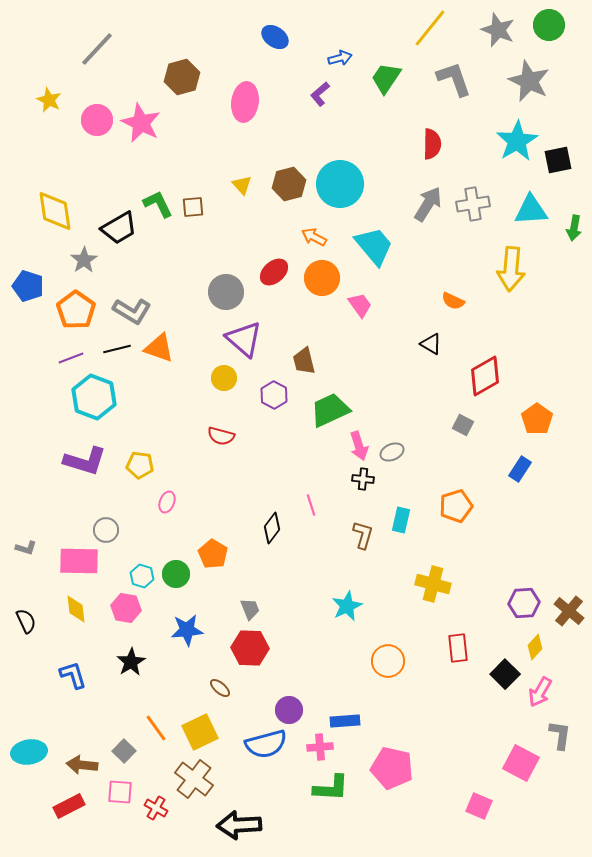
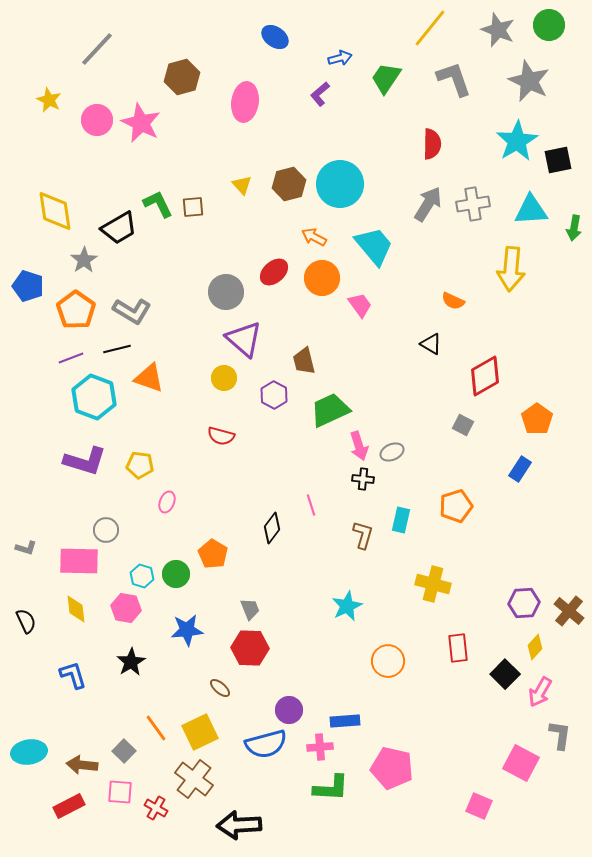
orange triangle at (159, 348): moved 10 px left, 30 px down
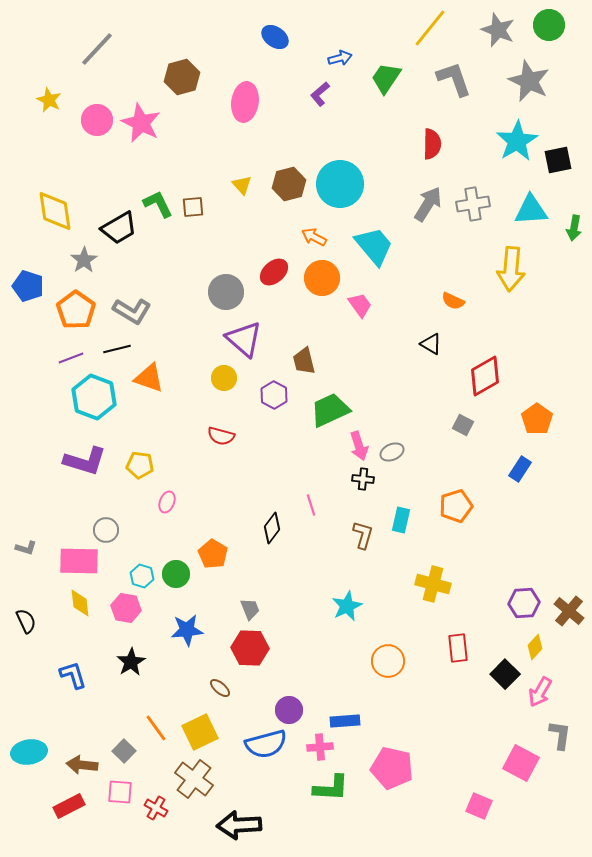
yellow diamond at (76, 609): moved 4 px right, 6 px up
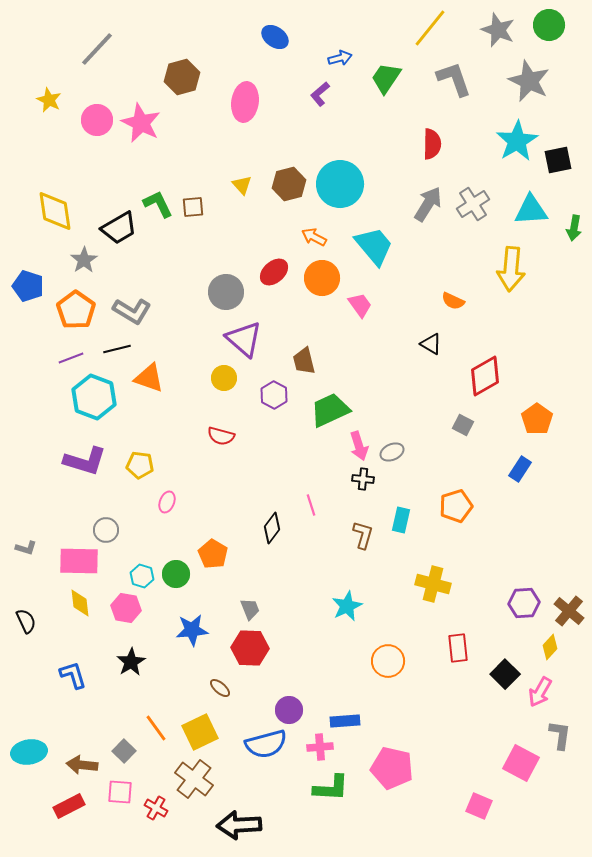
gray cross at (473, 204): rotated 24 degrees counterclockwise
blue star at (187, 630): moved 5 px right
yellow diamond at (535, 647): moved 15 px right
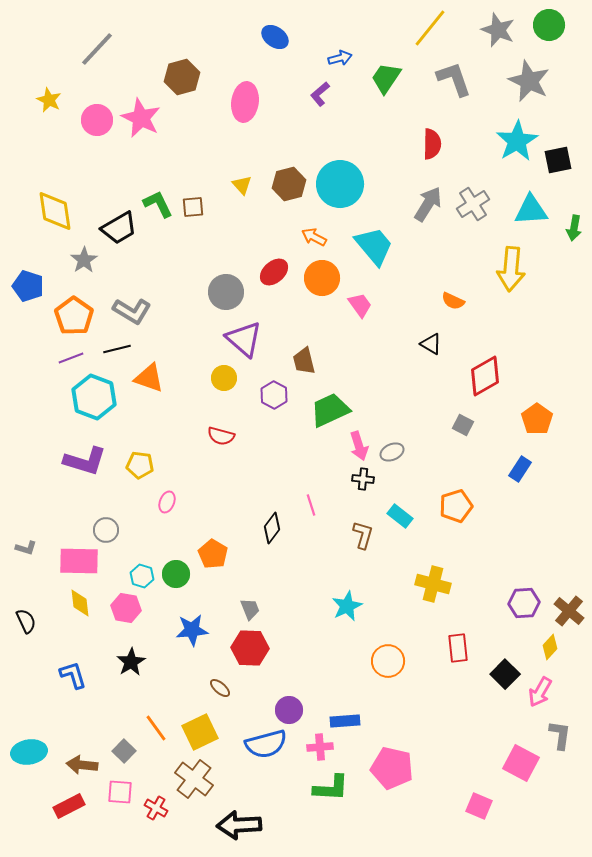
pink star at (141, 123): moved 5 px up
orange pentagon at (76, 310): moved 2 px left, 6 px down
cyan rectangle at (401, 520): moved 1 px left, 4 px up; rotated 65 degrees counterclockwise
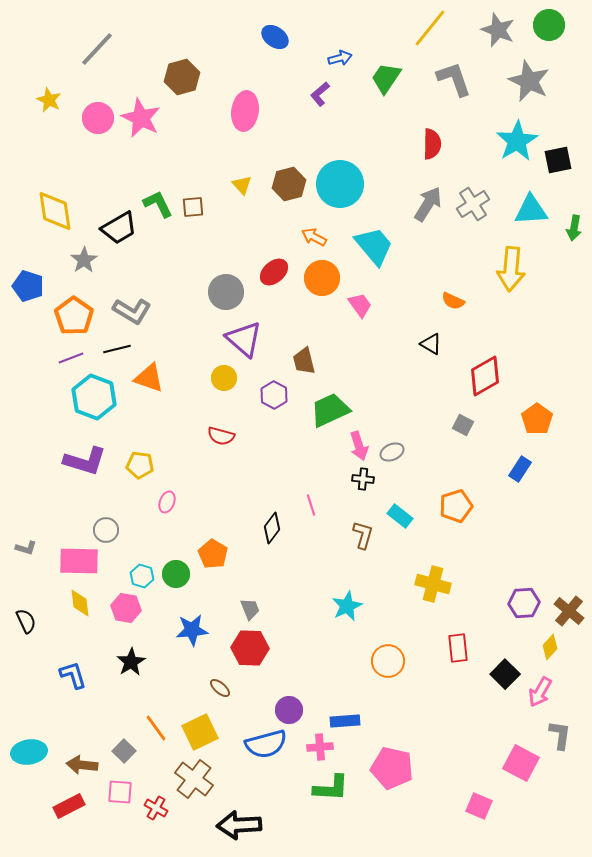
pink ellipse at (245, 102): moved 9 px down
pink circle at (97, 120): moved 1 px right, 2 px up
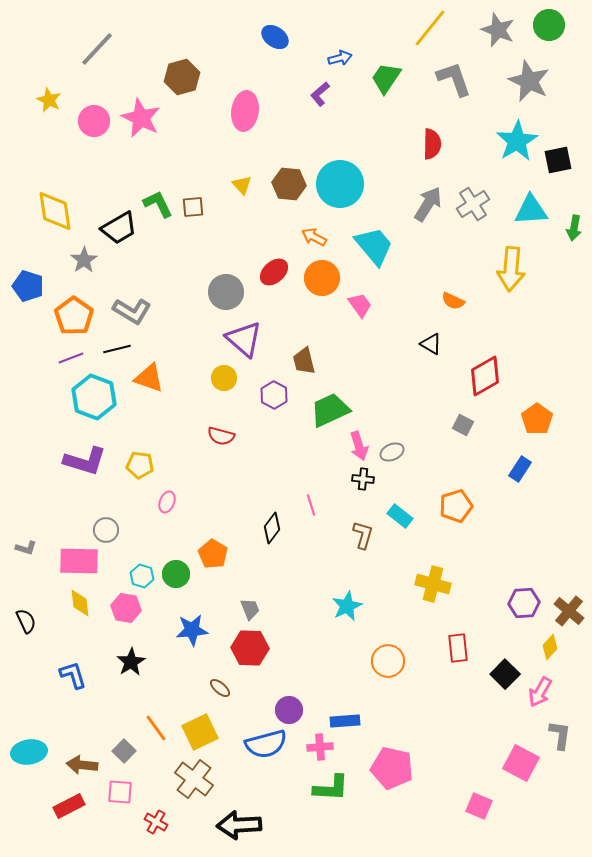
pink circle at (98, 118): moved 4 px left, 3 px down
brown hexagon at (289, 184): rotated 20 degrees clockwise
red cross at (156, 808): moved 14 px down
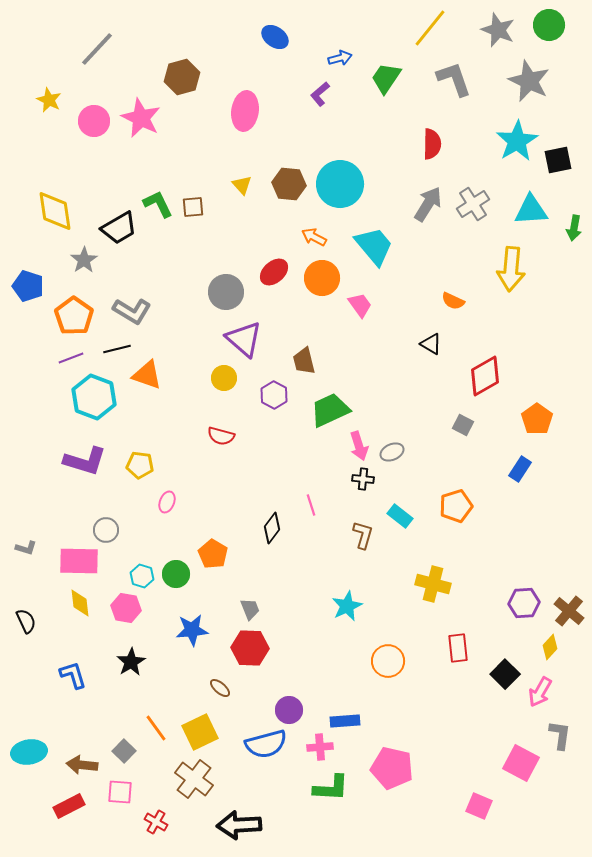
orange triangle at (149, 378): moved 2 px left, 3 px up
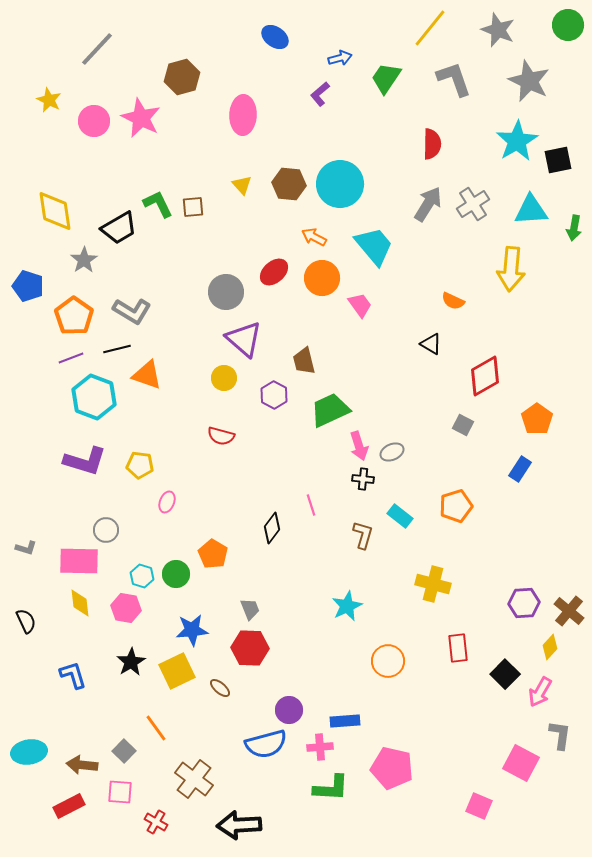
green circle at (549, 25): moved 19 px right
pink ellipse at (245, 111): moved 2 px left, 4 px down; rotated 6 degrees counterclockwise
yellow square at (200, 732): moved 23 px left, 61 px up
